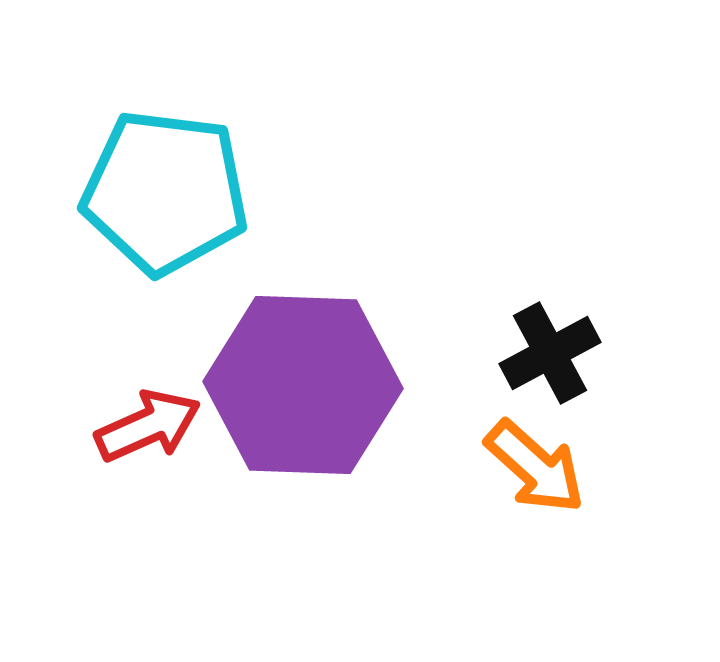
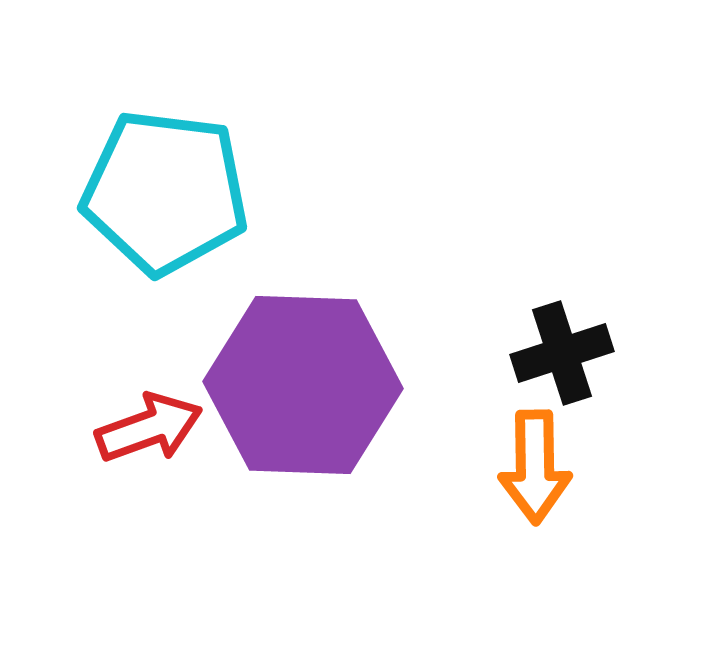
black cross: moved 12 px right; rotated 10 degrees clockwise
red arrow: moved 1 px right, 2 px down; rotated 4 degrees clockwise
orange arrow: rotated 47 degrees clockwise
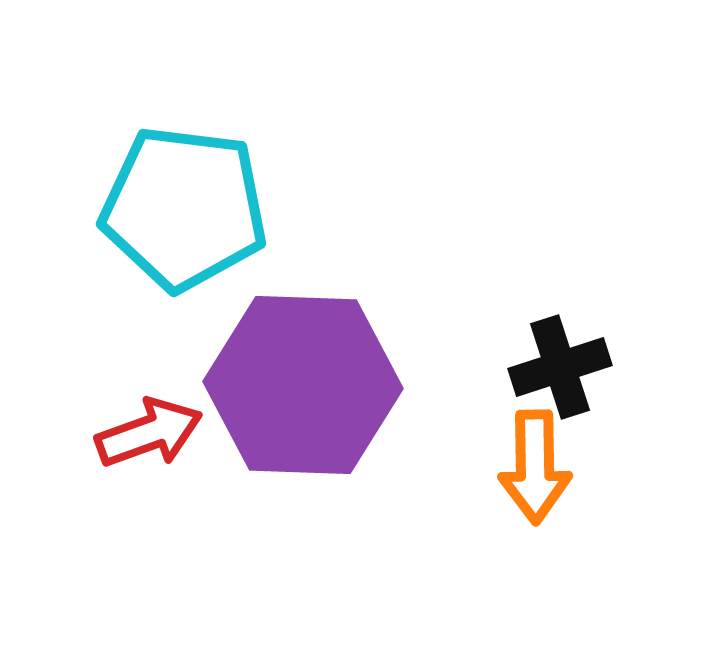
cyan pentagon: moved 19 px right, 16 px down
black cross: moved 2 px left, 14 px down
red arrow: moved 5 px down
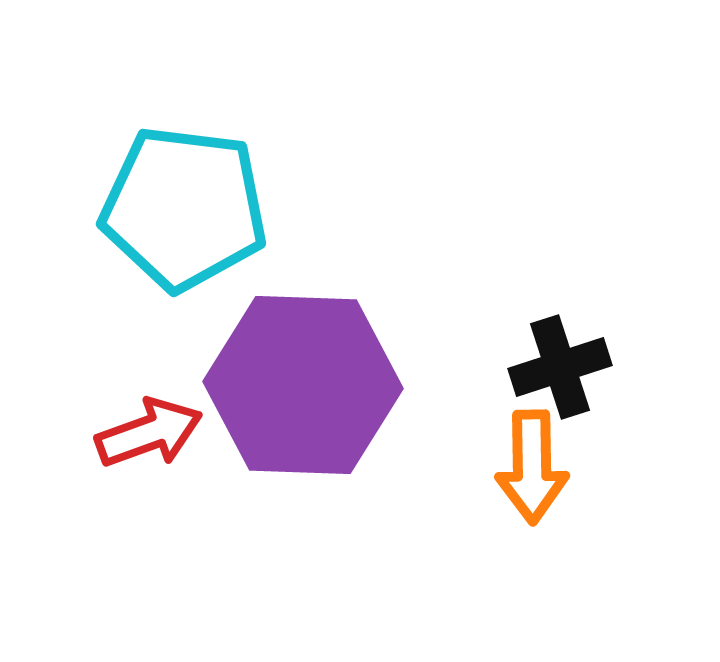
orange arrow: moved 3 px left
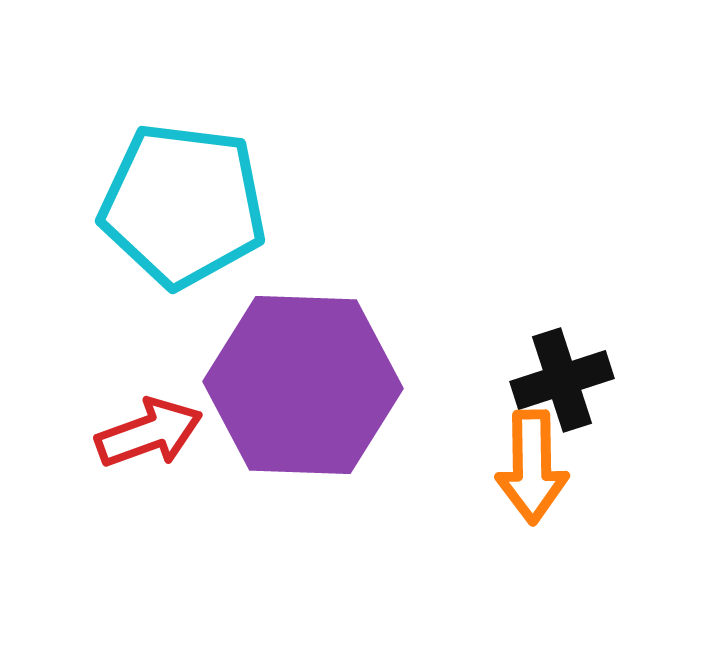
cyan pentagon: moved 1 px left, 3 px up
black cross: moved 2 px right, 13 px down
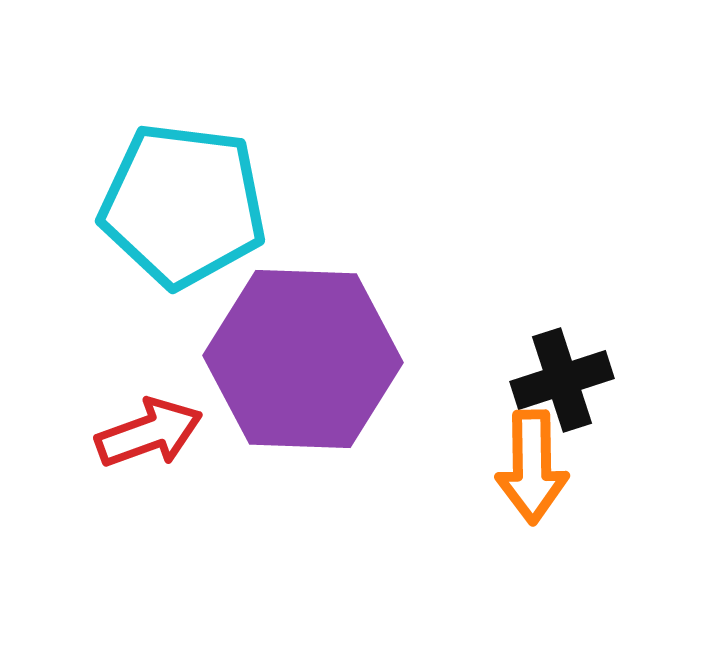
purple hexagon: moved 26 px up
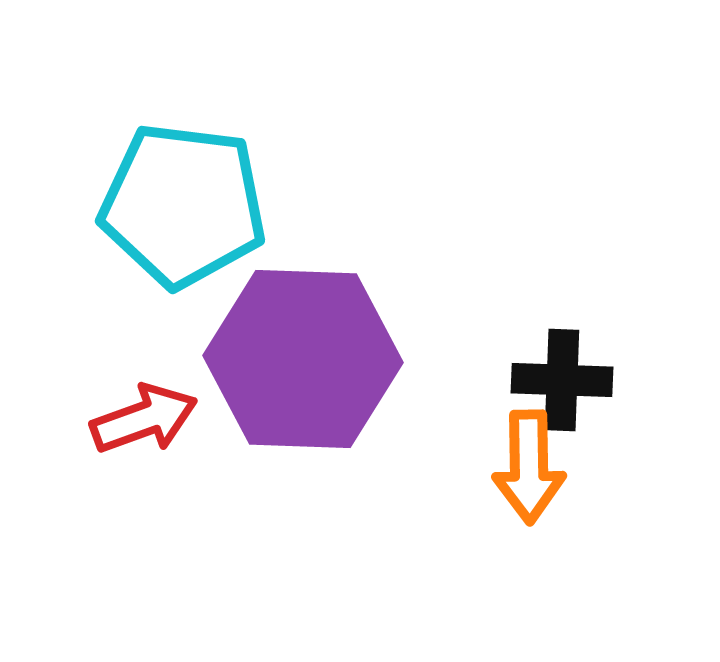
black cross: rotated 20 degrees clockwise
red arrow: moved 5 px left, 14 px up
orange arrow: moved 3 px left
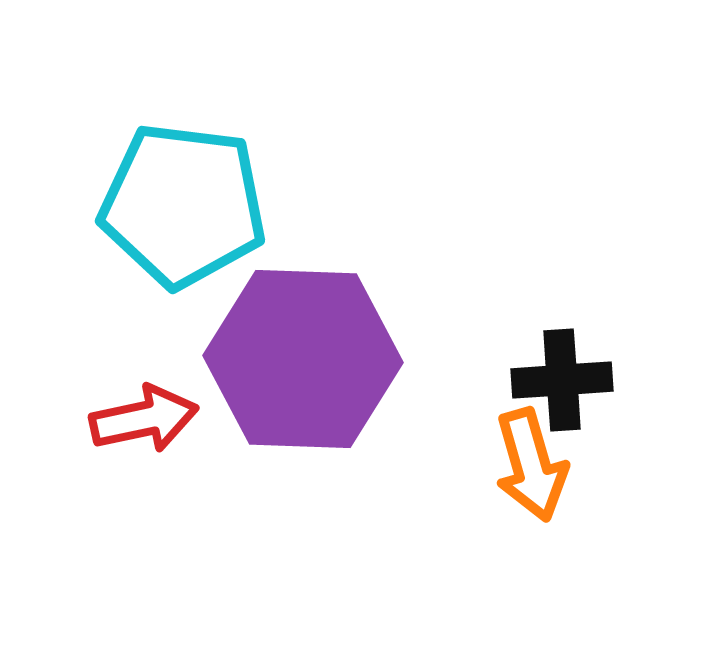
black cross: rotated 6 degrees counterclockwise
red arrow: rotated 8 degrees clockwise
orange arrow: moved 2 px right, 2 px up; rotated 15 degrees counterclockwise
